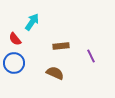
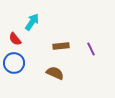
purple line: moved 7 px up
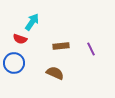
red semicircle: moved 5 px right; rotated 32 degrees counterclockwise
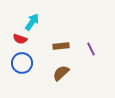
blue circle: moved 8 px right
brown semicircle: moved 6 px right; rotated 66 degrees counterclockwise
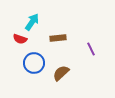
brown rectangle: moved 3 px left, 8 px up
blue circle: moved 12 px right
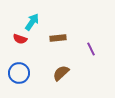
blue circle: moved 15 px left, 10 px down
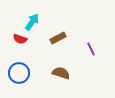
brown rectangle: rotated 21 degrees counterclockwise
brown semicircle: rotated 60 degrees clockwise
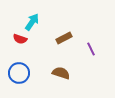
brown rectangle: moved 6 px right
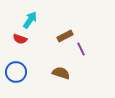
cyan arrow: moved 2 px left, 2 px up
brown rectangle: moved 1 px right, 2 px up
purple line: moved 10 px left
blue circle: moved 3 px left, 1 px up
